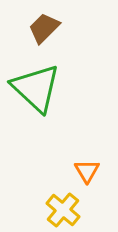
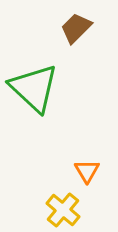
brown trapezoid: moved 32 px right
green triangle: moved 2 px left
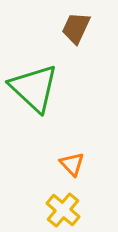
brown trapezoid: rotated 20 degrees counterclockwise
orange triangle: moved 15 px left, 7 px up; rotated 12 degrees counterclockwise
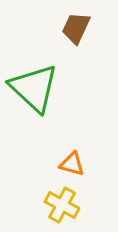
orange triangle: rotated 32 degrees counterclockwise
yellow cross: moved 1 px left, 5 px up; rotated 12 degrees counterclockwise
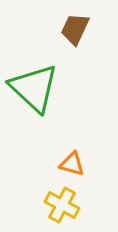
brown trapezoid: moved 1 px left, 1 px down
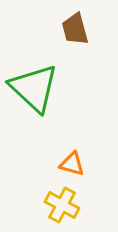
brown trapezoid: rotated 40 degrees counterclockwise
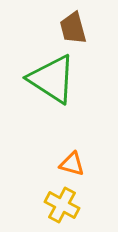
brown trapezoid: moved 2 px left, 1 px up
green triangle: moved 18 px right, 9 px up; rotated 10 degrees counterclockwise
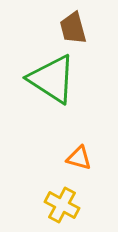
orange triangle: moved 7 px right, 6 px up
